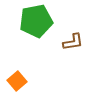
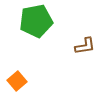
brown L-shape: moved 12 px right, 4 px down
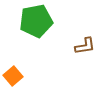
orange square: moved 4 px left, 5 px up
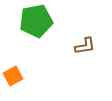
orange square: rotated 12 degrees clockwise
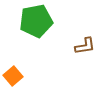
orange square: rotated 12 degrees counterclockwise
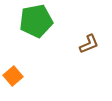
brown L-shape: moved 4 px right, 2 px up; rotated 15 degrees counterclockwise
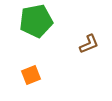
orange square: moved 18 px right, 1 px up; rotated 18 degrees clockwise
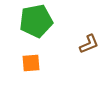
orange square: moved 12 px up; rotated 18 degrees clockwise
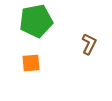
brown L-shape: rotated 40 degrees counterclockwise
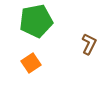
orange square: rotated 30 degrees counterclockwise
